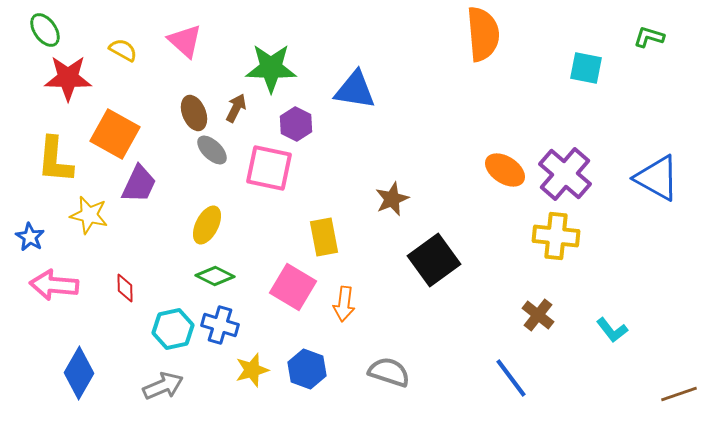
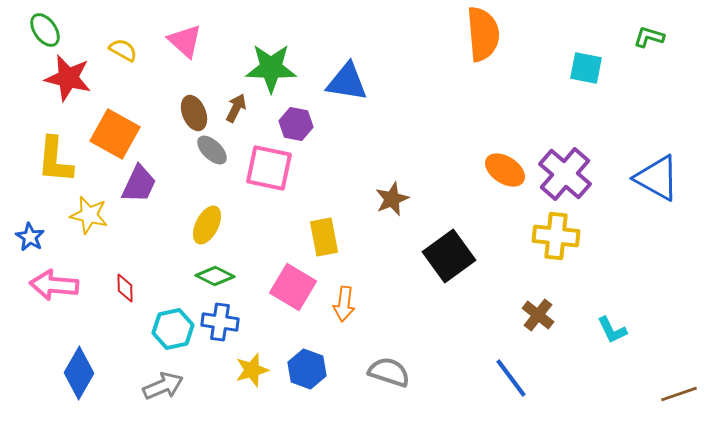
red star at (68, 78): rotated 12 degrees clockwise
blue triangle at (355, 90): moved 8 px left, 8 px up
purple hexagon at (296, 124): rotated 16 degrees counterclockwise
black square at (434, 260): moved 15 px right, 4 px up
blue cross at (220, 325): moved 3 px up; rotated 9 degrees counterclockwise
cyan L-shape at (612, 330): rotated 12 degrees clockwise
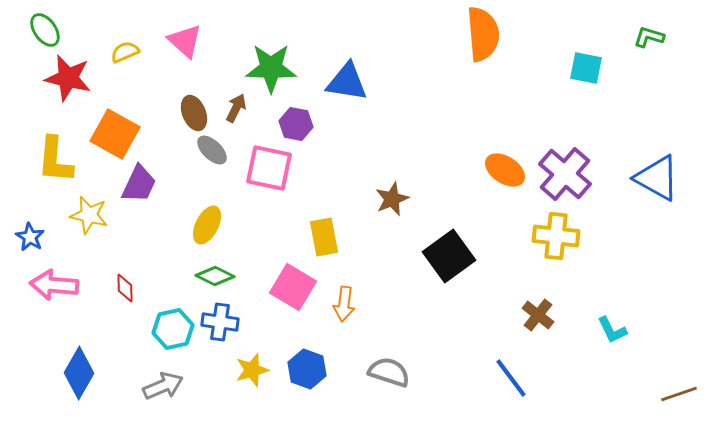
yellow semicircle at (123, 50): moved 2 px right, 2 px down; rotated 52 degrees counterclockwise
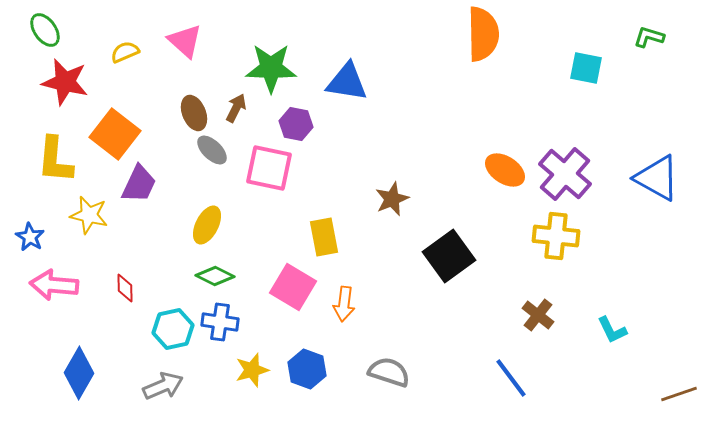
orange semicircle at (483, 34): rotated 4 degrees clockwise
red star at (68, 78): moved 3 px left, 4 px down
orange square at (115, 134): rotated 9 degrees clockwise
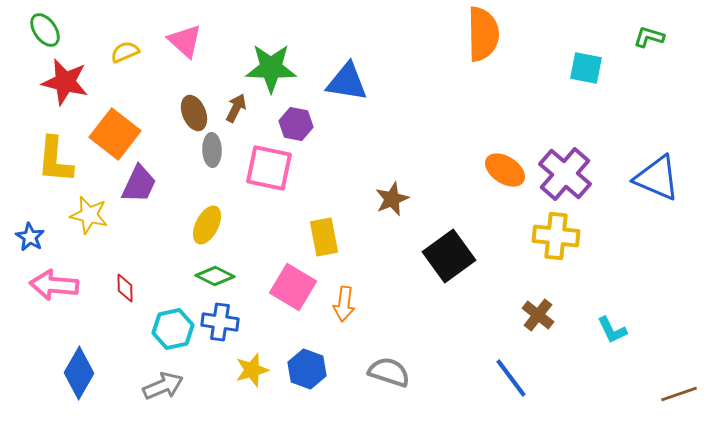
gray ellipse at (212, 150): rotated 44 degrees clockwise
blue triangle at (657, 178): rotated 6 degrees counterclockwise
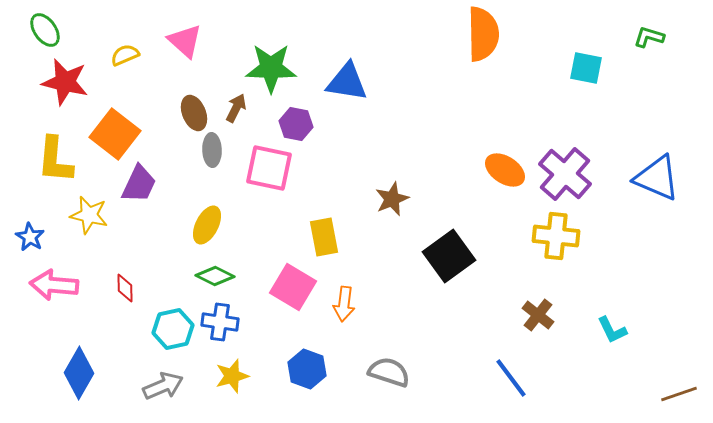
yellow semicircle at (125, 52): moved 3 px down
yellow star at (252, 370): moved 20 px left, 6 px down
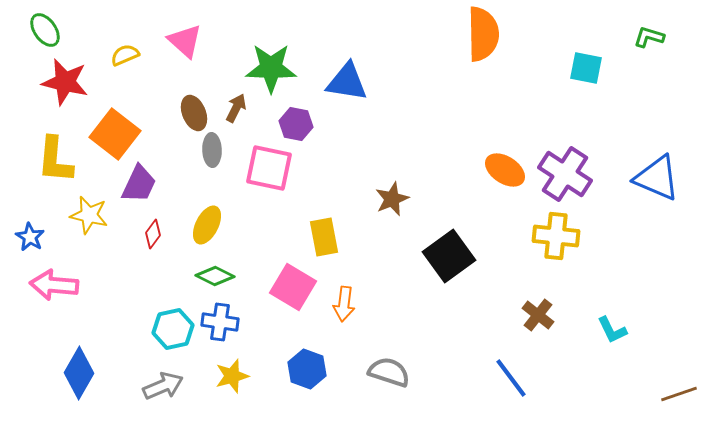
purple cross at (565, 174): rotated 8 degrees counterclockwise
red diamond at (125, 288): moved 28 px right, 54 px up; rotated 36 degrees clockwise
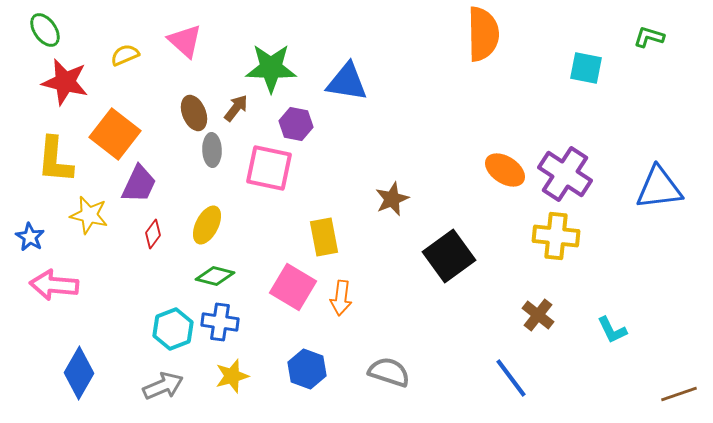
brown arrow at (236, 108): rotated 12 degrees clockwise
blue triangle at (657, 178): moved 2 px right, 10 px down; rotated 30 degrees counterclockwise
green diamond at (215, 276): rotated 12 degrees counterclockwise
orange arrow at (344, 304): moved 3 px left, 6 px up
cyan hexagon at (173, 329): rotated 9 degrees counterclockwise
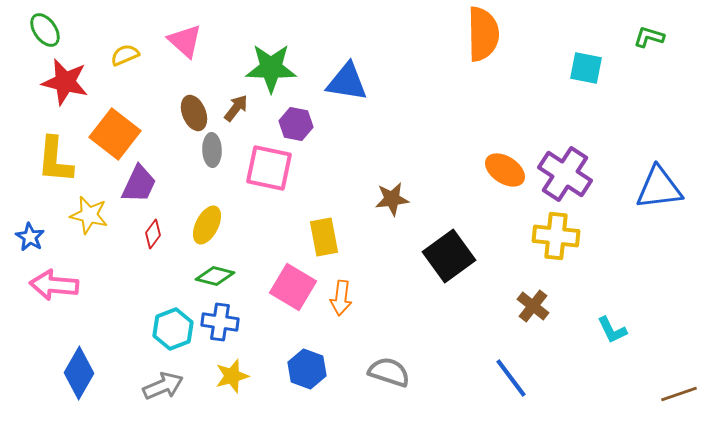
brown star at (392, 199): rotated 16 degrees clockwise
brown cross at (538, 315): moved 5 px left, 9 px up
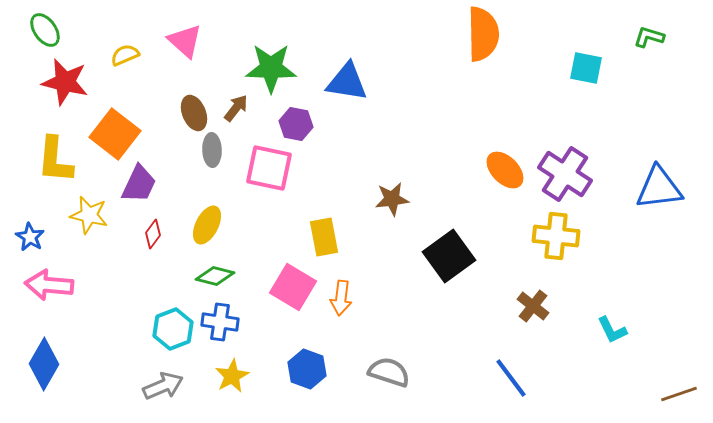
orange ellipse at (505, 170): rotated 12 degrees clockwise
pink arrow at (54, 285): moved 5 px left
blue diamond at (79, 373): moved 35 px left, 9 px up
yellow star at (232, 376): rotated 12 degrees counterclockwise
